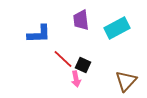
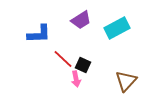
purple trapezoid: rotated 115 degrees counterclockwise
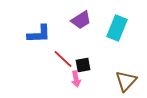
cyan rectangle: rotated 40 degrees counterclockwise
black square: rotated 35 degrees counterclockwise
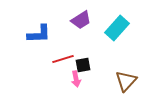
cyan rectangle: rotated 20 degrees clockwise
red line: rotated 60 degrees counterclockwise
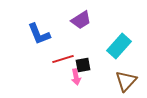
cyan rectangle: moved 2 px right, 18 px down
blue L-shape: rotated 70 degrees clockwise
pink arrow: moved 2 px up
